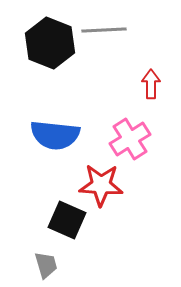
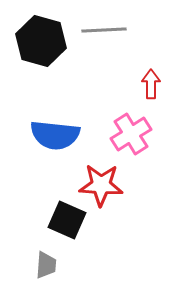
black hexagon: moved 9 px left, 2 px up; rotated 6 degrees counterclockwise
pink cross: moved 1 px right, 5 px up
gray trapezoid: rotated 20 degrees clockwise
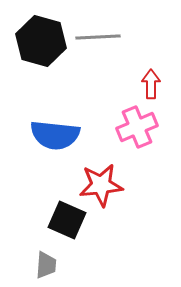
gray line: moved 6 px left, 7 px down
pink cross: moved 6 px right, 7 px up; rotated 9 degrees clockwise
red star: rotated 9 degrees counterclockwise
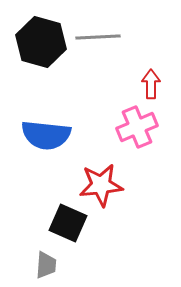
black hexagon: moved 1 px down
blue semicircle: moved 9 px left
black square: moved 1 px right, 3 px down
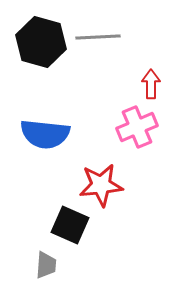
blue semicircle: moved 1 px left, 1 px up
black square: moved 2 px right, 2 px down
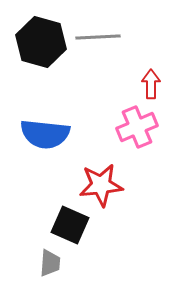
gray trapezoid: moved 4 px right, 2 px up
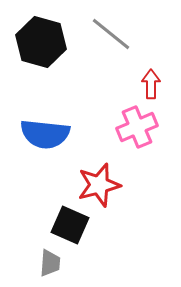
gray line: moved 13 px right, 3 px up; rotated 42 degrees clockwise
red star: moved 2 px left; rotated 9 degrees counterclockwise
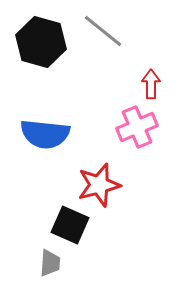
gray line: moved 8 px left, 3 px up
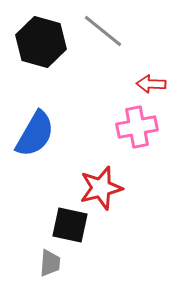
red arrow: rotated 88 degrees counterclockwise
pink cross: rotated 12 degrees clockwise
blue semicircle: moved 10 px left; rotated 66 degrees counterclockwise
red star: moved 2 px right, 3 px down
black square: rotated 12 degrees counterclockwise
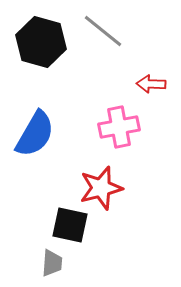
pink cross: moved 18 px left
gray trapezoid: moved 2 px right
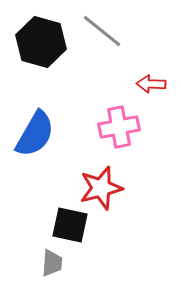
gray line: moved 1 px left
